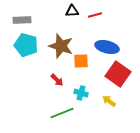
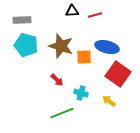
orange square: moved 3 px right, 4 px up
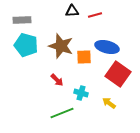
yellow arrow: moved 2 px down
